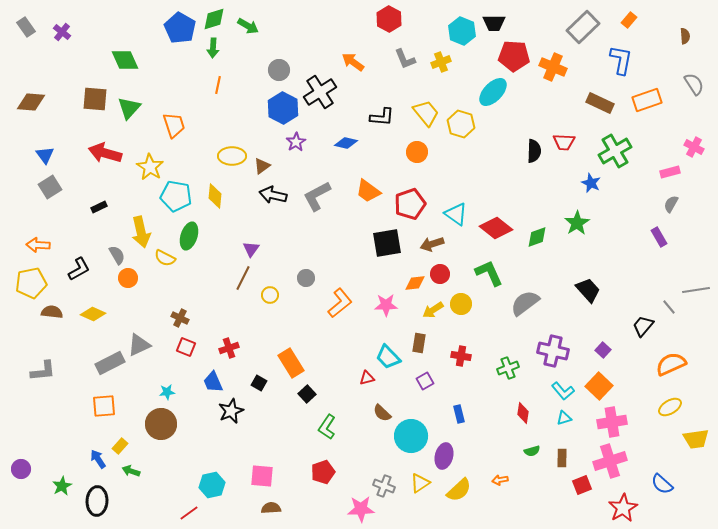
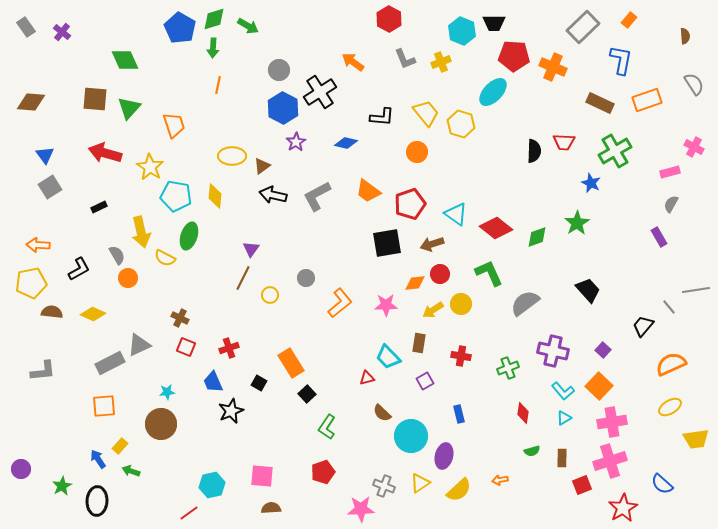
cyan triangle at (564, 418): rotated 14 degrees counterclockwise
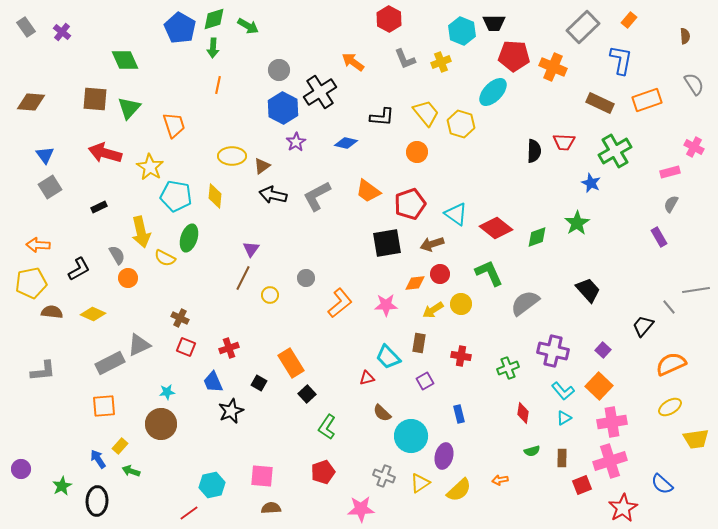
green ellipse at (189, 236): moved 2 px down
gray cross at (384, 486): moved 10 px up
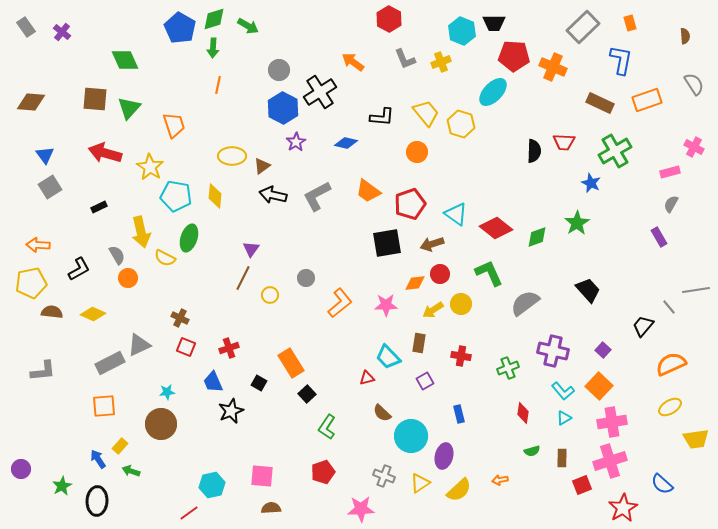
orange rectangle at (629, 20): moved 1 px right, 3 px down; rotated 56 degrees counterclockwise
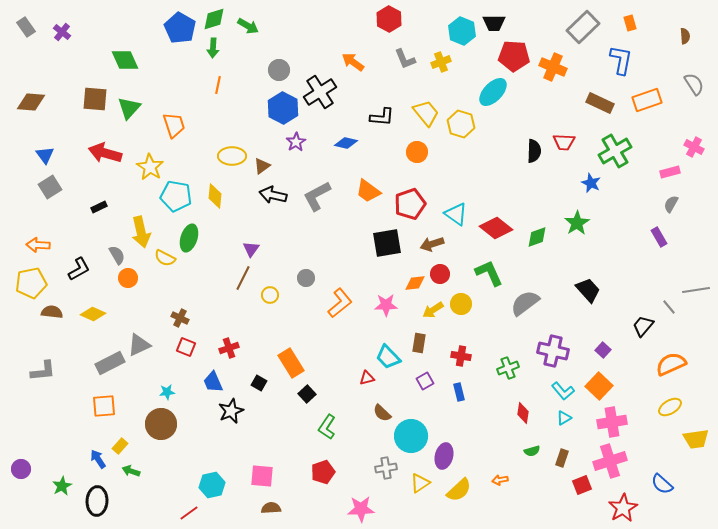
blue rectangle at (459, 414): moved 22 px up
brown rectangle at (562, 458): rotated 18 degrees clockwise
gray cross at (384, 476): moved 2 px right, 8 px up; rotated 30 degrees counterclockwise
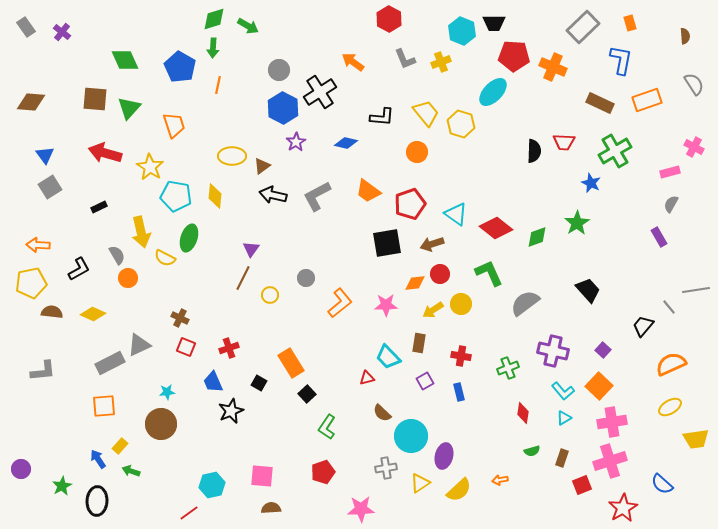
blue pentagon at (180, 28): moved 39 px down
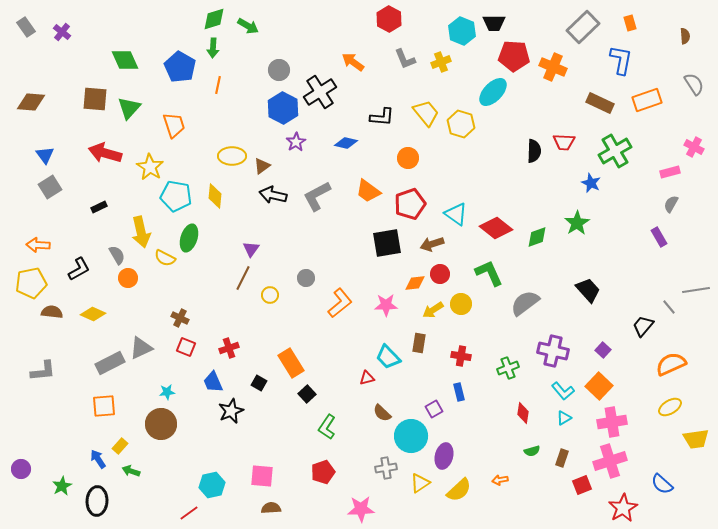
orange circle at (417, 152): moved 9 px left, 6 px down
gray triangle at (139, 345): moved 2 px right, 3 px down
purple square at (425, 381): moved 9 px right, 28 px down
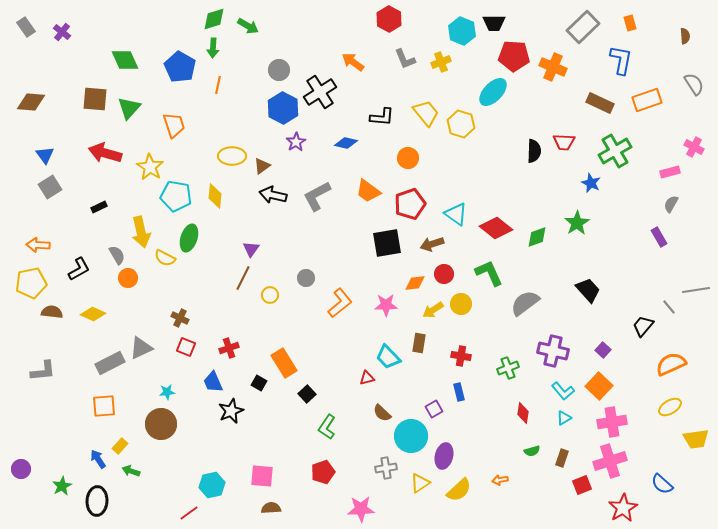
red circle at (440, 274): moved 4 px right
orange rectangle at (291, 363): moved 7 px left
